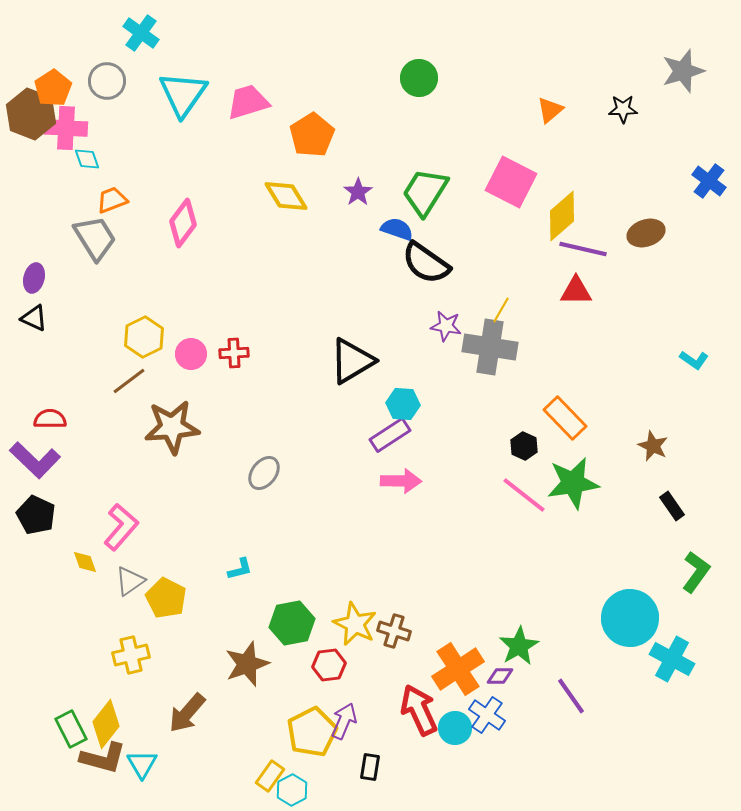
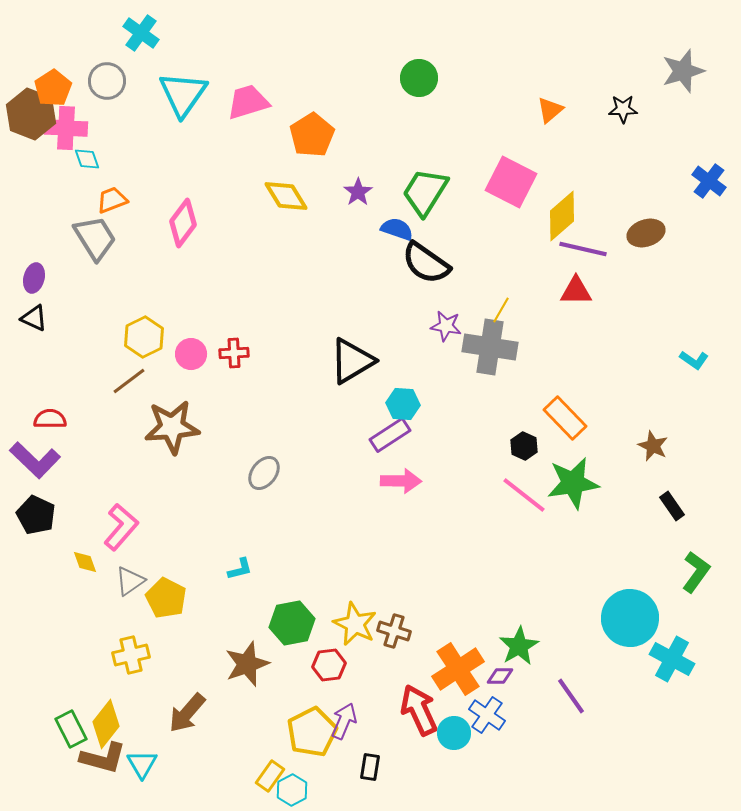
cyan circle at (455, 728): moved 1 px left, 5 px down
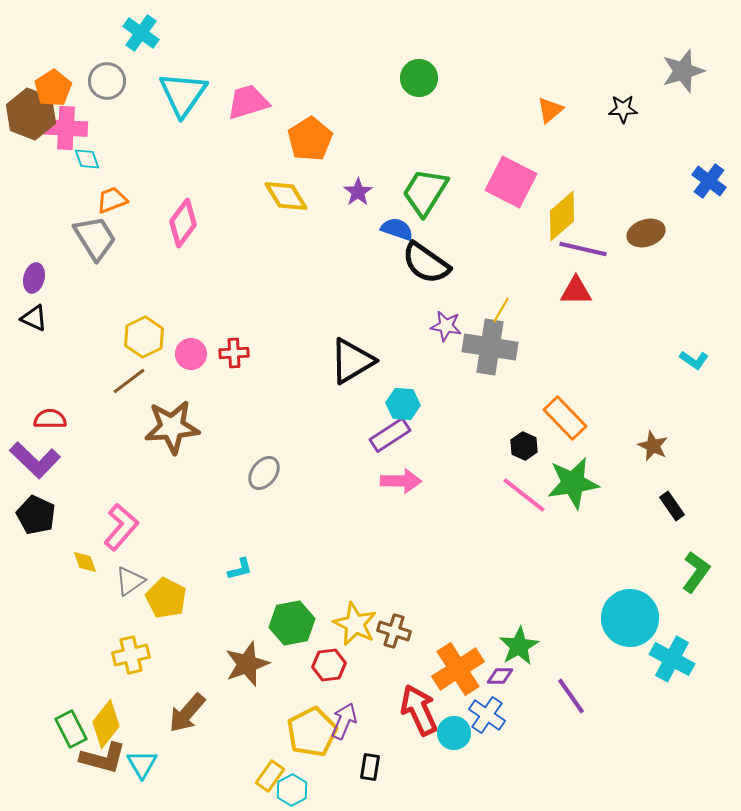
orange pentagon at (312, 135): moved 2 px left, 4 px down
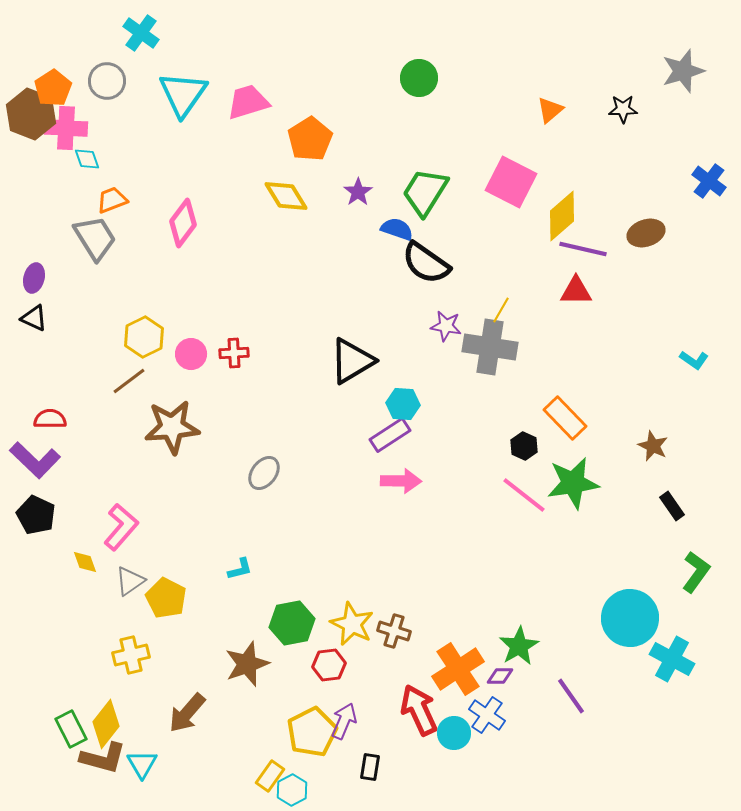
yellow star at (355, 624): moved 3 px left
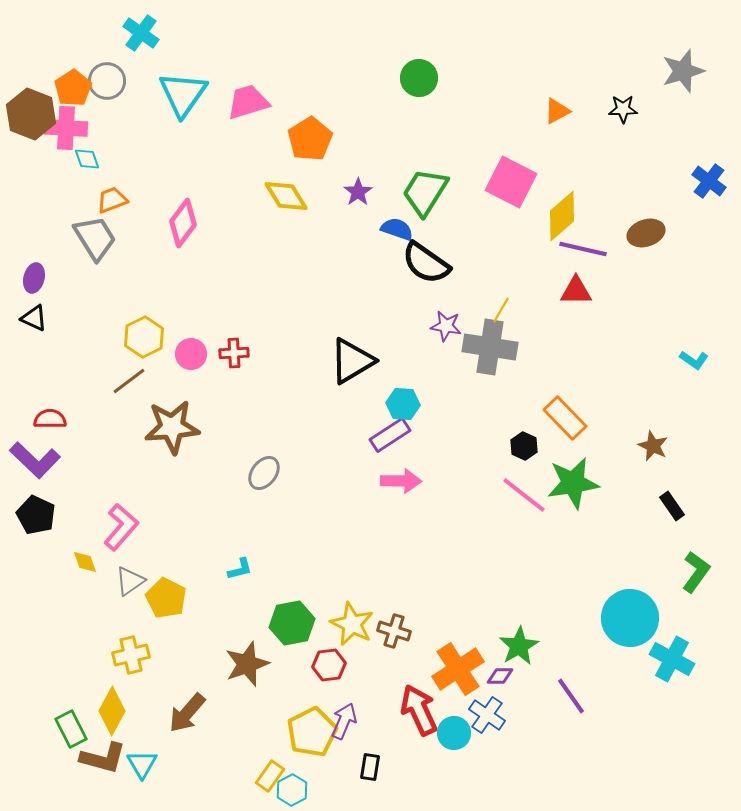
orange pentagon at (53, 88): moved 20 px right
orange triangle at (550, 110): moved 7 px right, 1 px down; rotated 12 degrees clockwise
yellow diamond at (106, 724): moved 6 px right, 13 px up; rotated 9 degrees counterclockwise
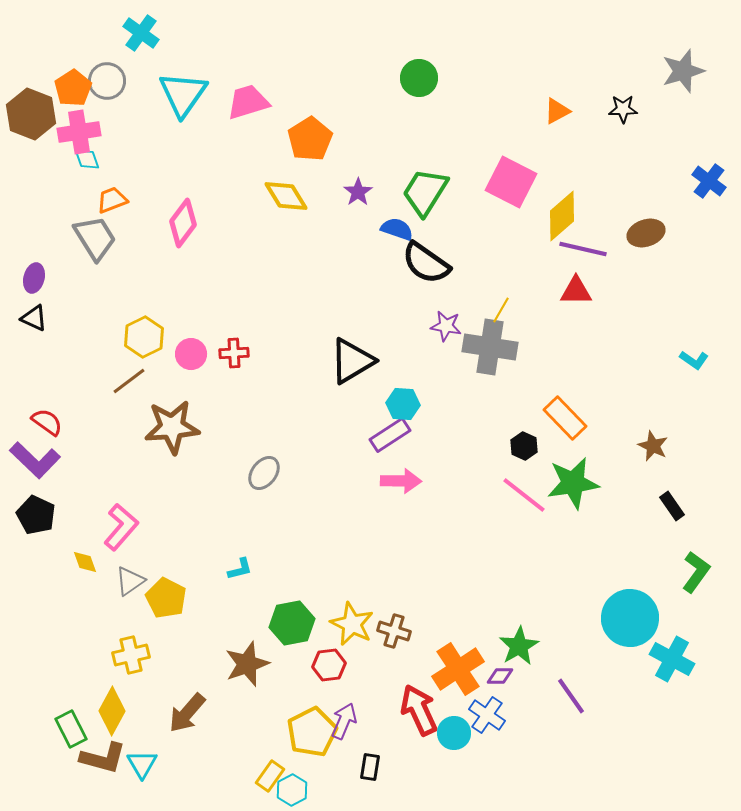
pink cross at (66, 128): moved 13 px right, 4 px down; rotated 12 degrees counterclockwise
red semicircle at (50, 419): moved 3 px left, 3 px down; rotated 36 degrees clockwise
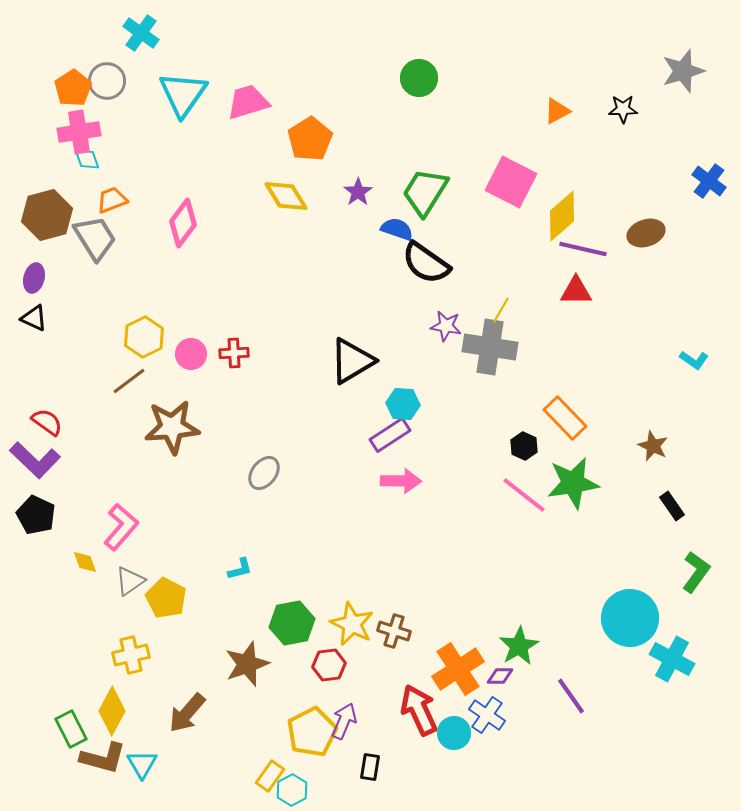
brown hexagon at (31, 114): moved 16 px right, 101 px down; rotated 24 degrees clockwise
